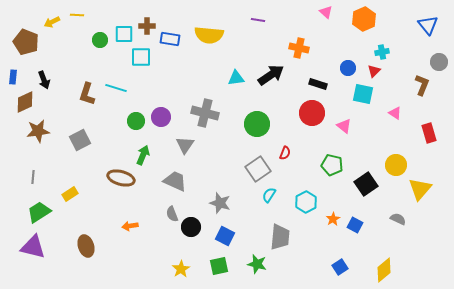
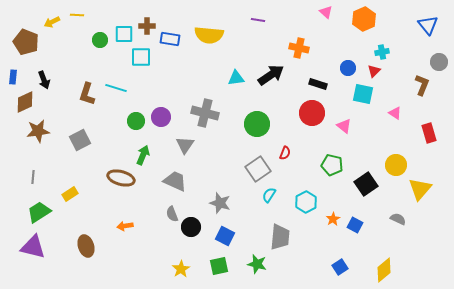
orange arrow at (130, 226): moved 5 px left
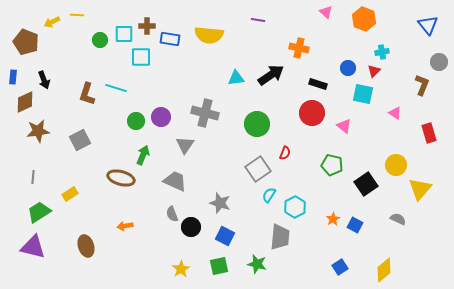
orange hexagon at (364, 19): rotated 15 degrees counterclockwise
cyan hexagon at (306, 202): moved 11 px left, 5 px down
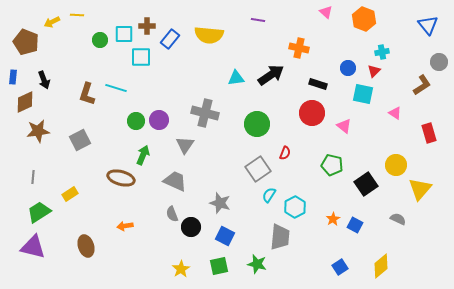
blue rectangle at (170, 39): rotated 60 degrees counterclockwise
brown L-shape at (422, 85): rotated 35 degrees clockwise
purple circle at (161, 117): moved 2 px left, 3 px down
yellow diamond at (384, 270): moved 3 px left, 4 px up
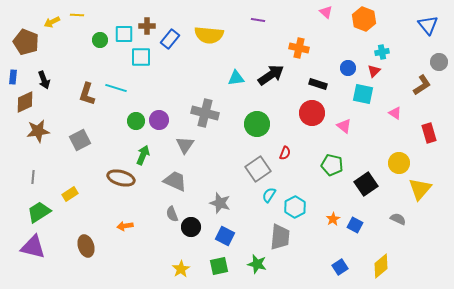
yellow circle at (396, 165): moved 3 px right, 2 px up
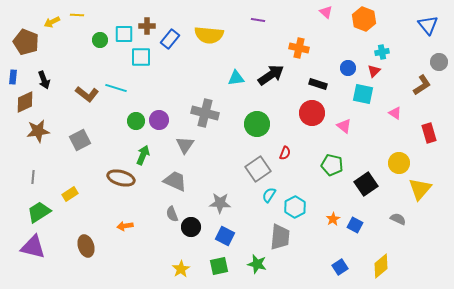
brown L-shape at (87, 94): rotated 70 degrees counterclockwise
gray star at (220, 203): rotated 15 degrees counterclockwise
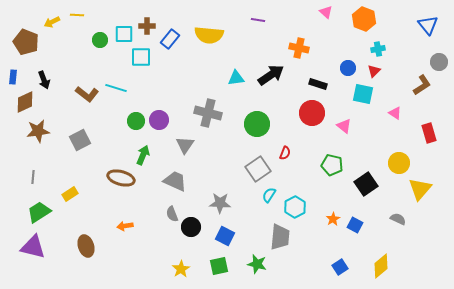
cyan cross at (382, 52): moved 4 px left, 3 px up
gray cross at (205, 113): moved 3 px right
